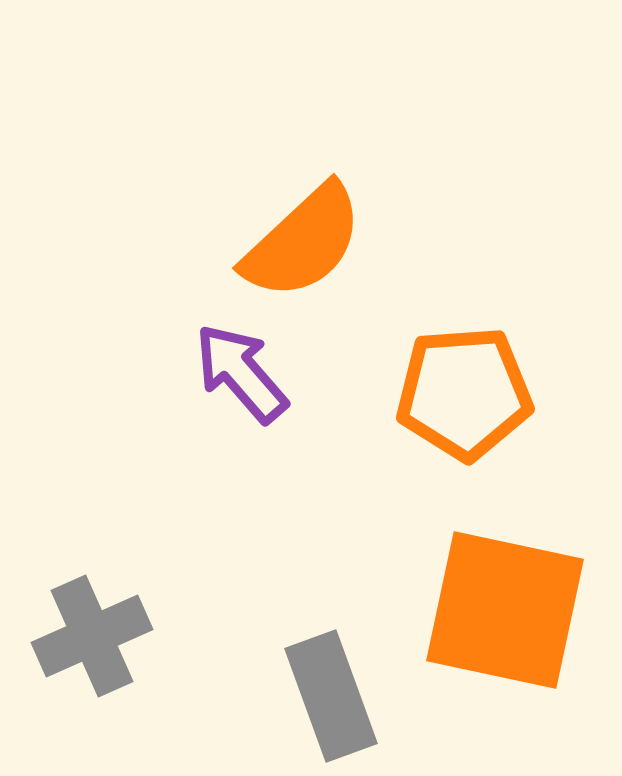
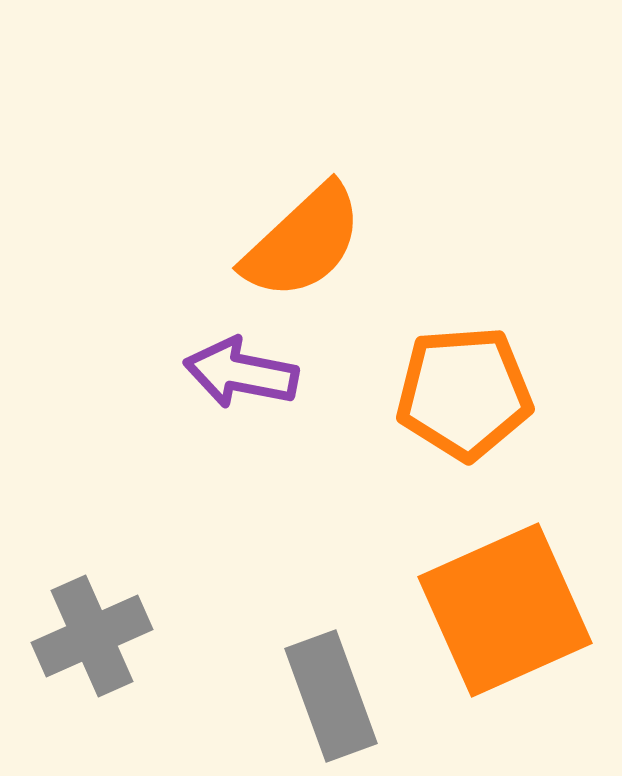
purple arrow: rotated 38 degrees counterclockwise
orange square: rotated 36 degrees counterclockwise
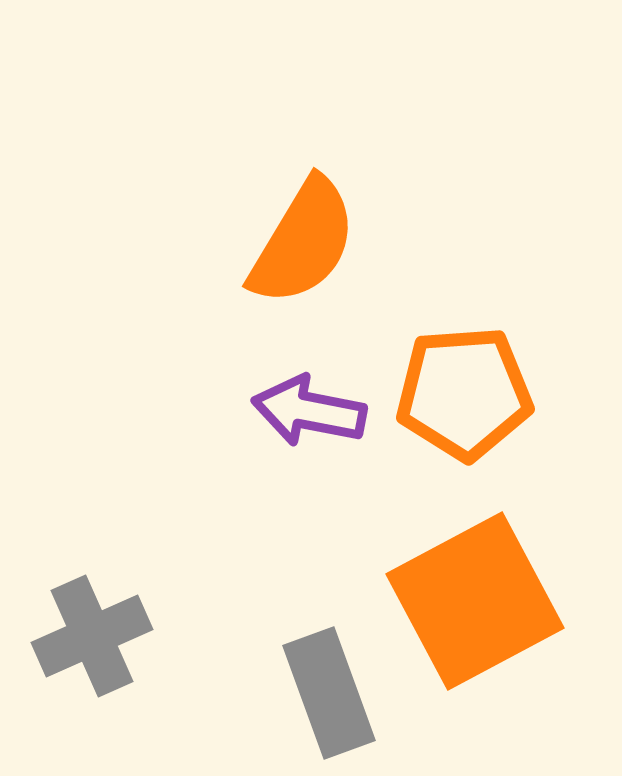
orange semicircle: rotated 16 degrees counterclockwise
purple arrow: moved 68 px right, 38 px down
orange square: moved 30 px left, 9 px up; rotated 4 degrees counterclockwise
gray rectangle: moved 2 px left, 3 px up
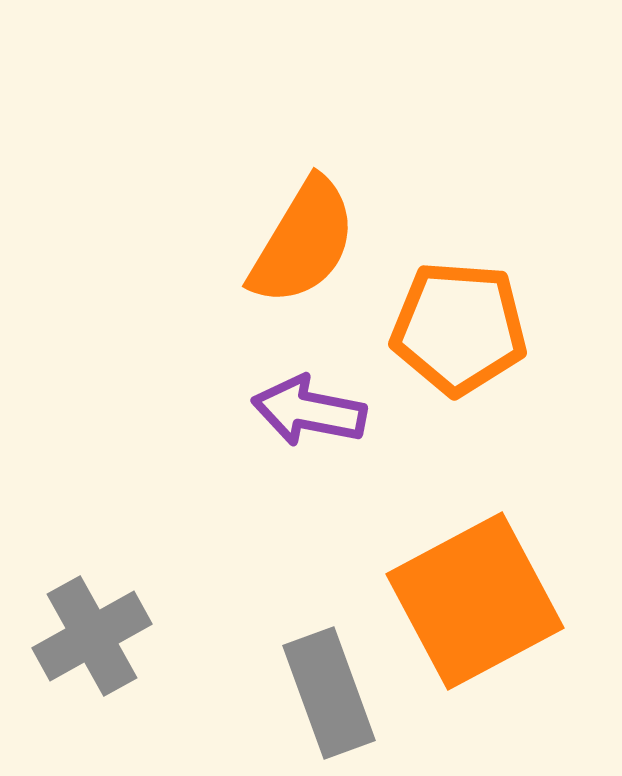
orange pentagon: moved 5 px left, 65 px up; rotated 8 degrees clockwise
gray cross: rotated 5 degrees counterclockwise
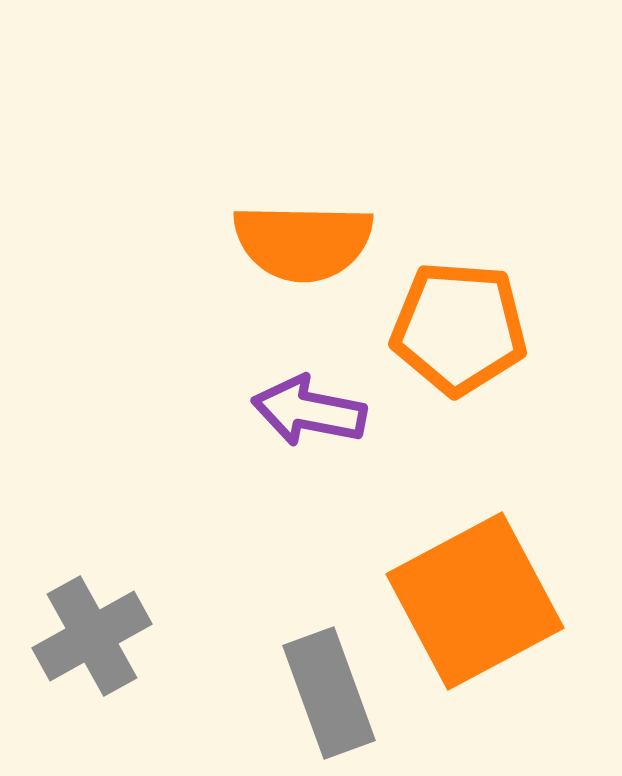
orange semicircle: rotated 60 degrees clockwise
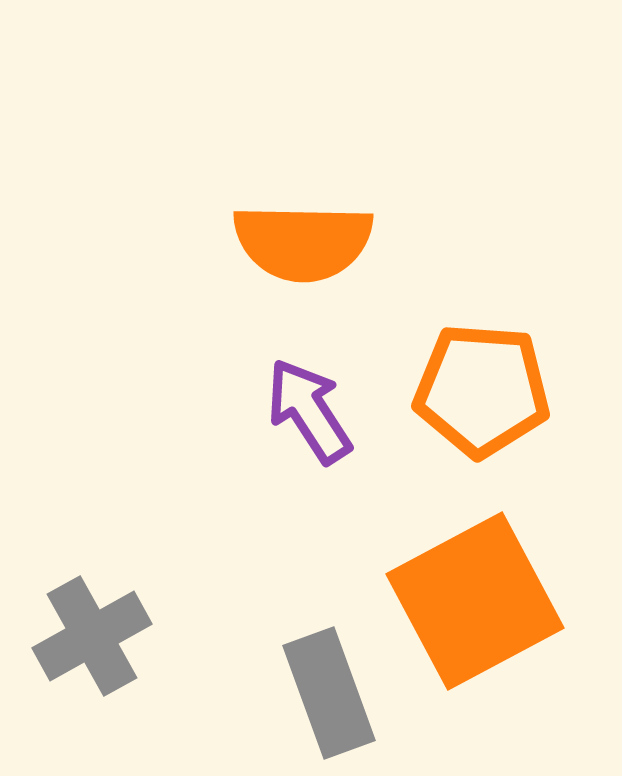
orange pentagon: moved 23 px right, 62 px down
purple arrow: rotated 46 degrees clockwise
